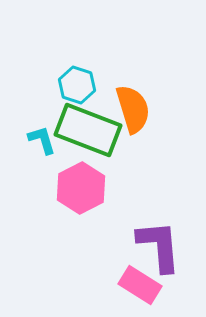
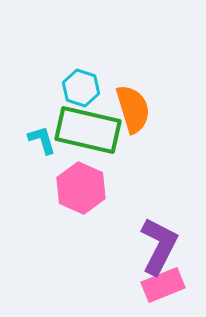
cyan hexagon: moved 4 px right, 3 px down
green rectangle: rotated 8 degrees counterclockwise
pink hexagon: rotated 9 degrees counterclockwise
purple L-shape: rotated 32 degrees clockwise
pink rectangle: moved 23 px right; rotated 54 degrees counterclockwise
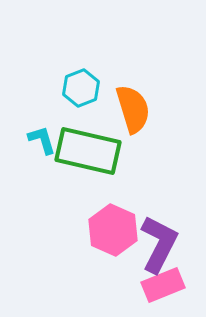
cyan hexagon: rotated 21 degrees clockwise
green rectangle: moved 21 px down
pink hexagon: moved 32 px right, 42 px down
purple L-shape: moved 2 px up
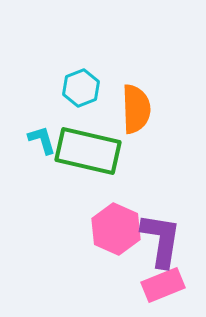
orange semicircle: moved 3 px right; rotated 15 degrees clockwise
pink hexagon: moved 3 px right, 1 px up
purple L-shape: moved 2 px right, 4 px up; rotated 18 degrees counterclockwise
